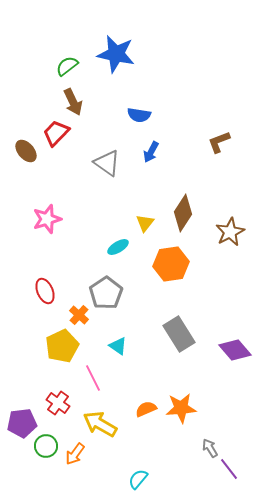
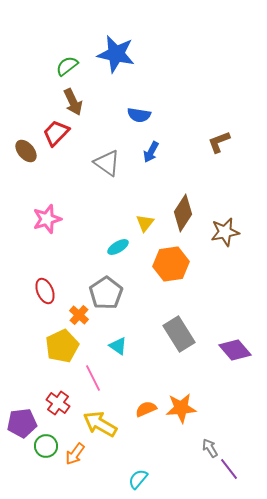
brown star: moved 5 px left; rotated 16 degrees clockwise
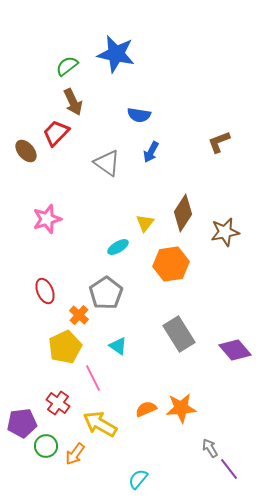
yellow pentagon: moved 3 px right, 1 px down
